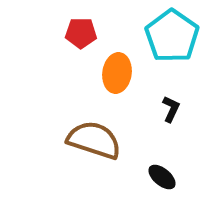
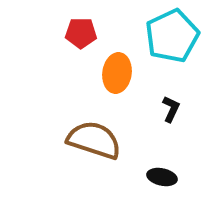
cyan pentagon: rotated 12 degrees clockwise
black ellipse: rotated 28 degrees counterclockwise
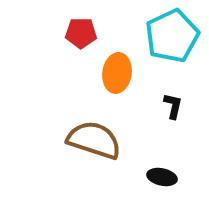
black L-shape: moved 2 px right, 3 px up; rotated 12 degrees counterclockwise
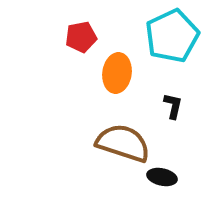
red pentagon: moved 4 px down; rotated 12 degrees counterclockwise
brown semicircle: moved 29 px right, 3 px down
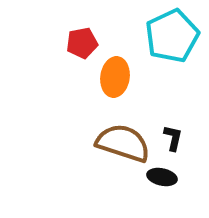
red pentagon: moved 1 px right, 6 px down
orange ellipse: moved 2 px left, 4 px down
black L-shape: moved 32 px down
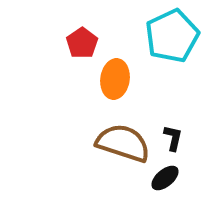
red pentagon: rotated 24 degrees counterclockwise
orange ellipse: moved 2 px down
black ellipse: moved 3 px right, 1 px down; rotated 52 degrees counterclockwise
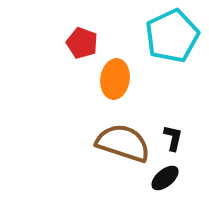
red pentagon: rotated 16 degrees counterclockwise
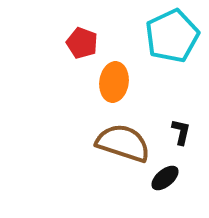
orange ellipse: moved 1 px left, 3 px down
black L-shape: moved 8 px right, 6 px up
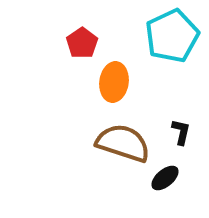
red pentagon: rotated 16 degrees clockwise
